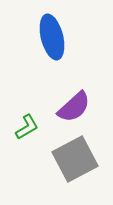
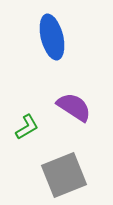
purple semicircle: rotated 105 degrees counterclockwise
gray square: moved 11 px left, 16 px down; rotated 6 degrees clockwise
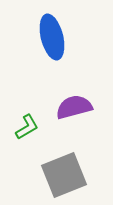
purple semicircle: rotated 48 degrees counterclockwise
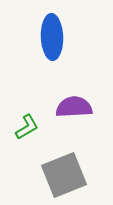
blue ellipse: rotated 12 degrees clockwise
purple semicircle: rotated 12 degrees clockwise
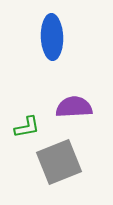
green L-shape: rotated 20 degrees clockwise
gray square: moved 5 px left, 13 px up
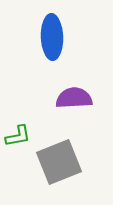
purple semicircle: moved 9 px up
green L-shape: moved 9 px left, 9 px down
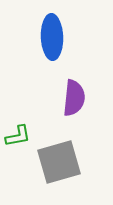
purple semicircle: rotated 99 degrees clockwise
gray square: rotated 6 degrees clockwise
